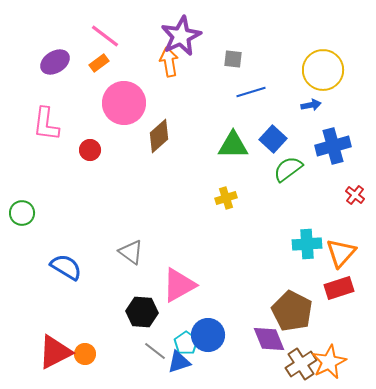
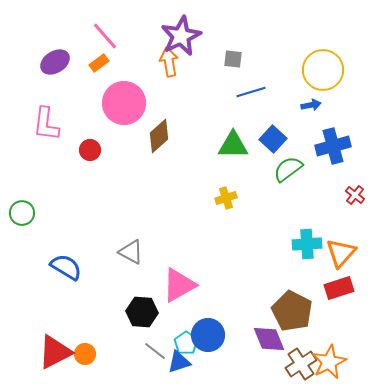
pink line: rotated 12 degrees clockwise
gray triangle: rotated 8 degrees counterclockwise
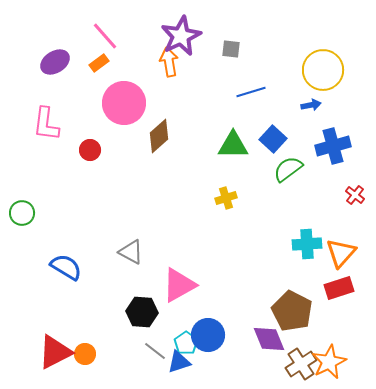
gray square: moved 2 px left, 10 px up
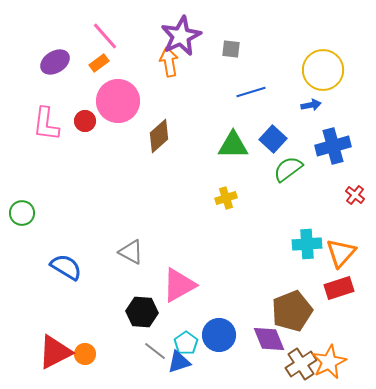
pink circle: moved 6 px left, 2 px up
red circle: moved 5 px left, 29 px up
brown pentagon: rotated 24 degrees clockwise
blue circle: moved 11 px right
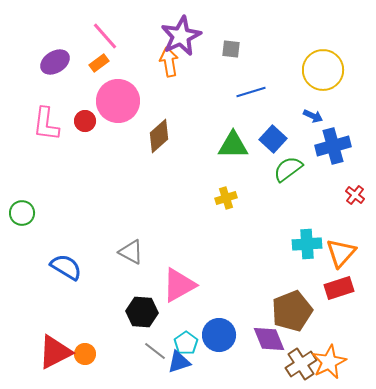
blue arrow: moved 2 px right, 11 px down; rotated 36 degrees clockwise
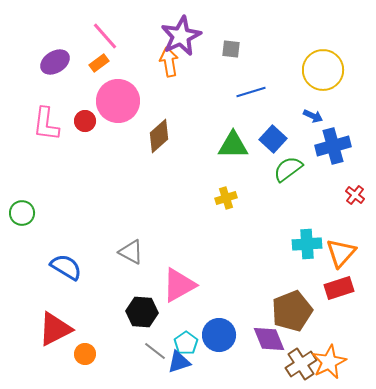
red triangle: moved 23 px up
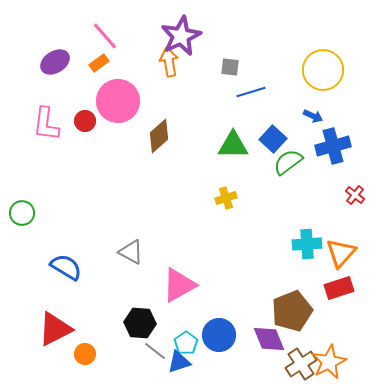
gray square: moved 1 px left, 18 px down
green semicircle: moved 7 px up
black hexagon: moved 2 px left, 11 px down
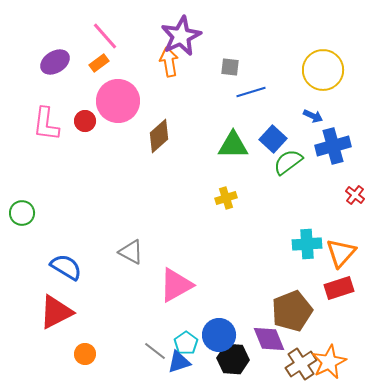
pink triangle: moved 3 px left
black hexagon: moved 93 px right, 36 px down
red triangle: moved 1 px right, 17 px up
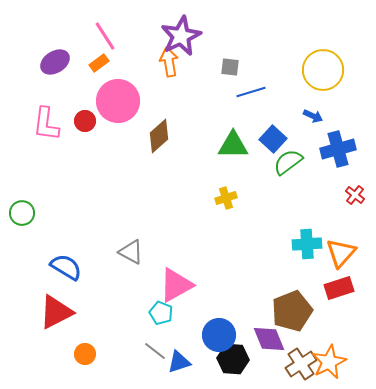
pink line: rotated 8 degrees clockwise
blue cross: moved 5 px right, 3 px down
cyan pentagon: moved 25 px left, 30 px up; rotated 15 degrees counterclockwise
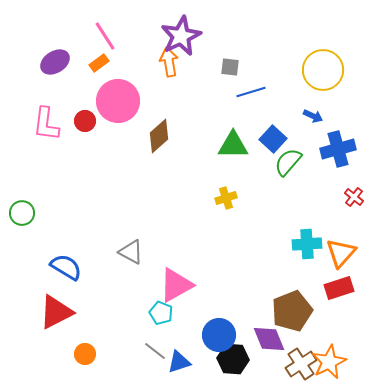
green semicircle: rotated 12 degrees counterclockwise
red cross: moved 1 px left, 2 px down
